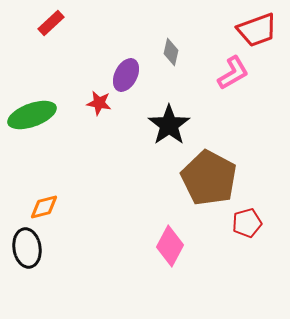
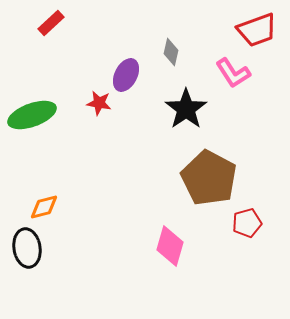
pink L-shape: rotated 87 degrees clockwise
black star: moved 17 px right, 16 px up
pink diamond: rotated 12 degrees counterclockwise
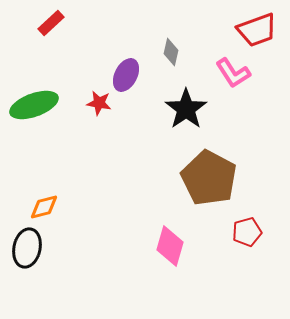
green ellipse: moved 2 px right, 10 px up
red pentagon: moved 9 px down
black ellipse: rotated 21 degrees clockwise
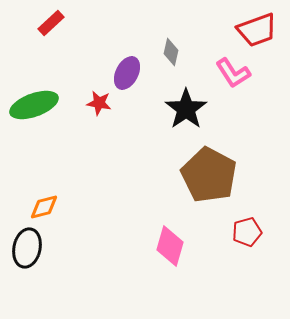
purple ellipse: moved 1 px right, 2 px up
brown pentagon: moved 3 px up
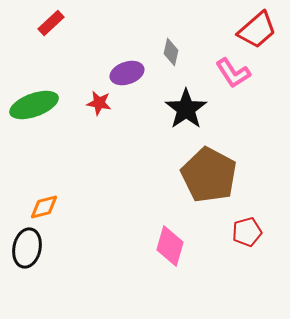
red trapezoid: rotated 21 degrees counterclockwise
purple ellipse: rotated 44 degrees clockwise
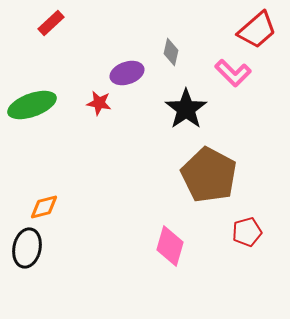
pink L-shape: rotated 12 degrees counterclockwise
green ellipse: moved 2 px left
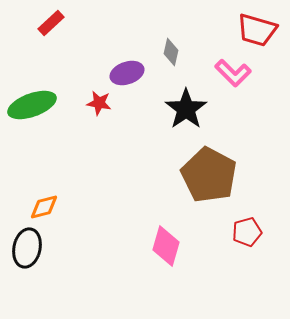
red trapezoid: rotated 57 degrees clockwise
pink diamond: moved 4 px left
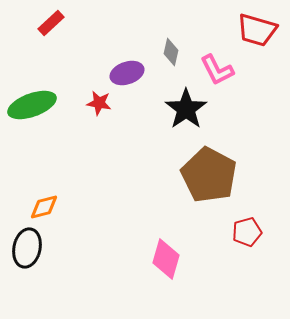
pink L-shape: moved 16 px left, 3 px up; rotated 18 degrees clockwise
pink diamond: moved 13 px down
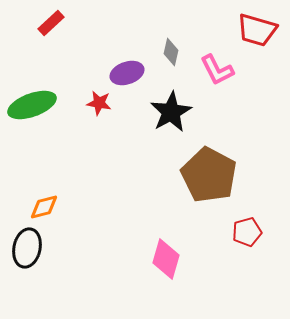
black star: moved 15 px left, 3 px down; rotated 6 degrees clockwise
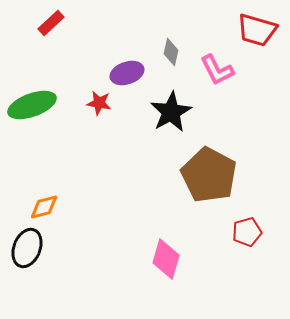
black ellipse: rotated 9 degrees clockwise
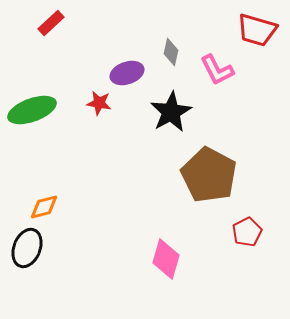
green ellipse: moved 5 px down
red pentagon: rotated 12 degrees counterclockwise
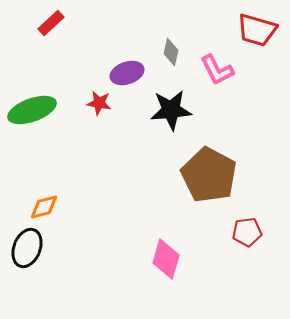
black star: moved 2 px up; rotated 24 degrees clockwise
red pentagon: rotated 20 degrees clockwise
